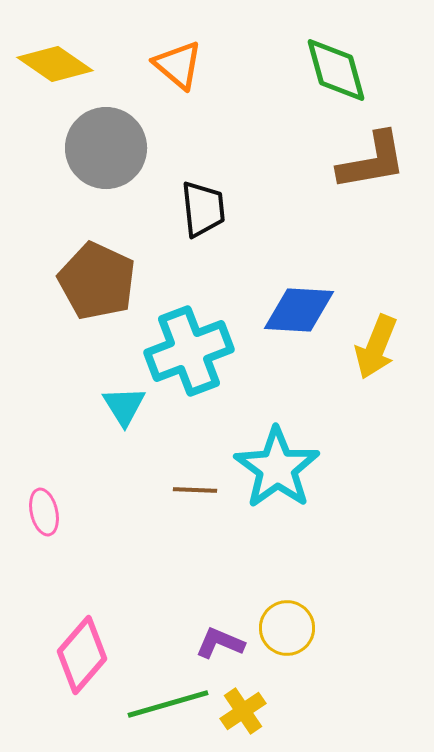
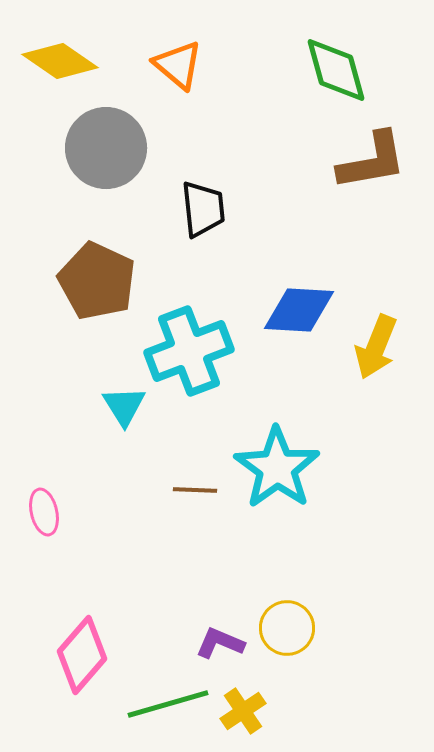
yellow diamond: moved 5 px right, 3 px up
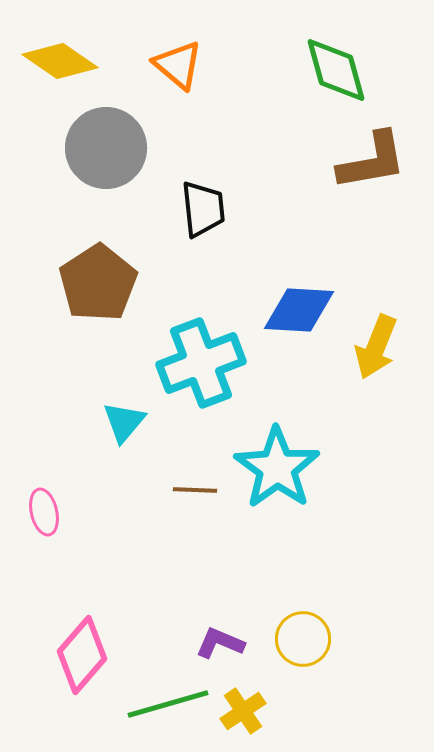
brown pentagon: moved 1 px right, 2 px down; rotated 14 degrees clockwise
cyan cross: moved 12 px right, 12 px down
cyan triangle: moved 16 px down; rotated 12 degrees clockwise
yellow circle: moved 16 px right, 11 px down
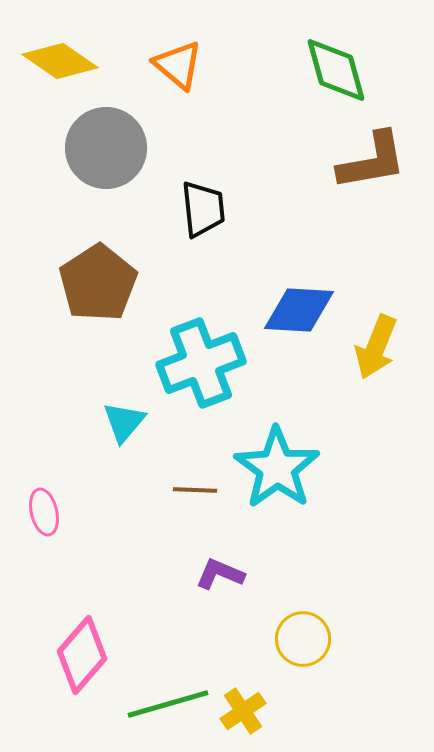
purple L-shape: moved 69 px up
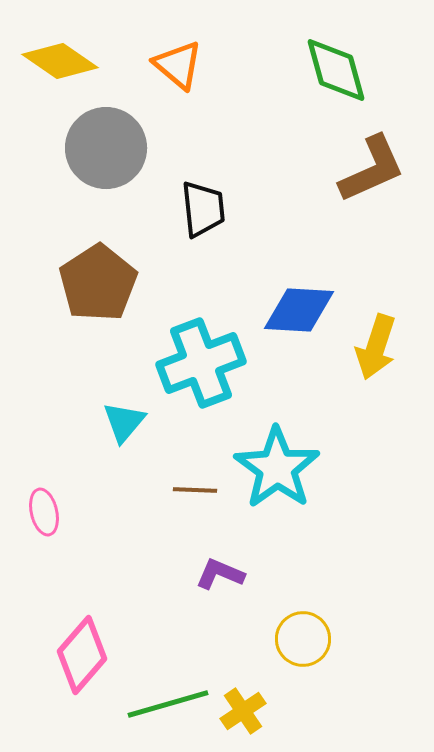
brown L-shape: moved 8 px down; rotated 14 degrees counterclockwise
yellow arrow: rotated 4 degrees counterclockwise
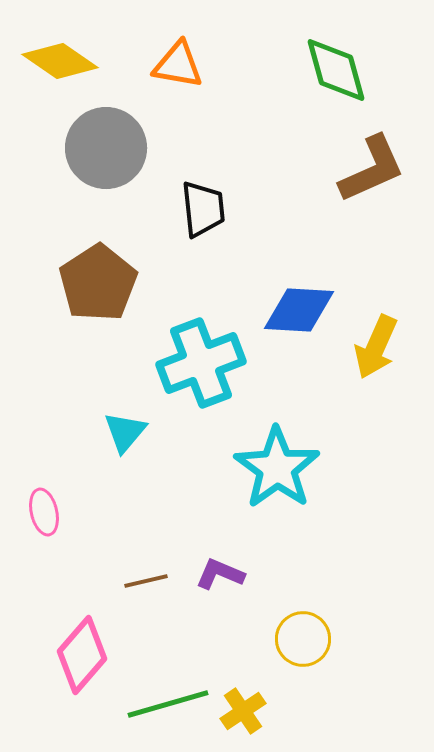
orange triangle: rotated 30 degrees counterclockwise
yellow arrow: rotated 6 degrees clockwise
cyan triangle: moved 1 px right, 10 px down
brown line: moved 49 px left, 91 px down; rotated 15 degrees counterclockwise
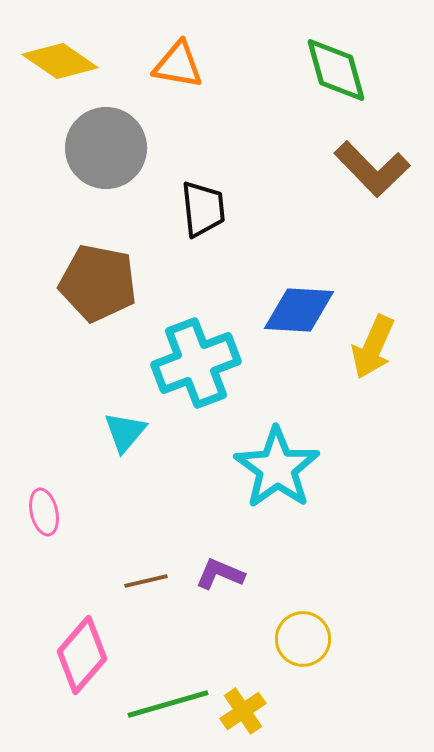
brown L-shape: rotated 70 degrees clockwise
brown pentagon: rotated 28 degrees counterclockwise
yellow arrow: moved 3 px left
cyan cross: moved 5 px left
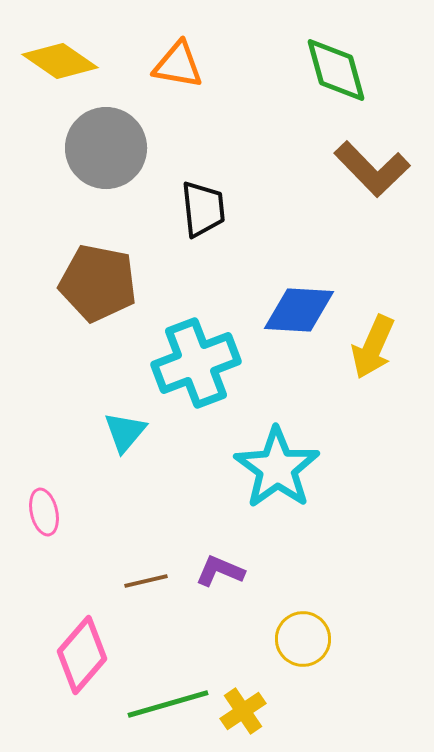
purple L-shape: moved 3 px up
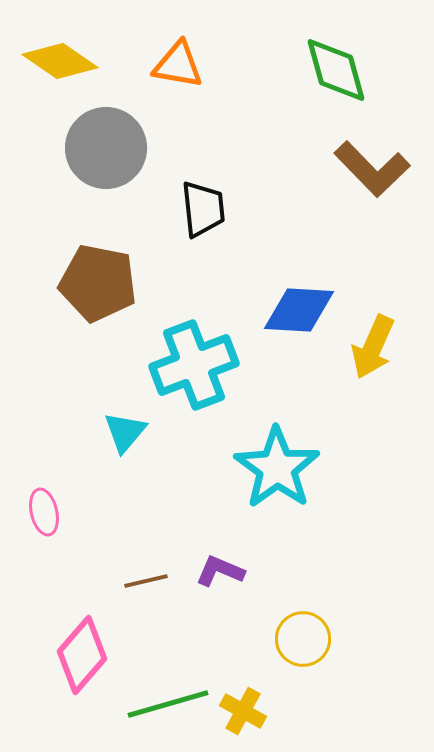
cyan cross: moved 2 px left, 2 px down
yellow cross: rotated 27 degrees counterclockwise
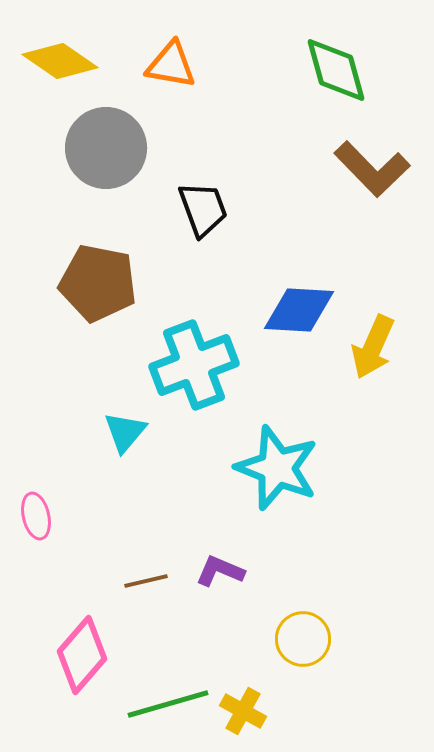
orange triangle: moved 7 px left
black trapezoid: rotated 14 degrees counterclockwise
cyan star: rotated 14 degrees counterclockwise
pink ellipse: moved 8 px left, 4 px down
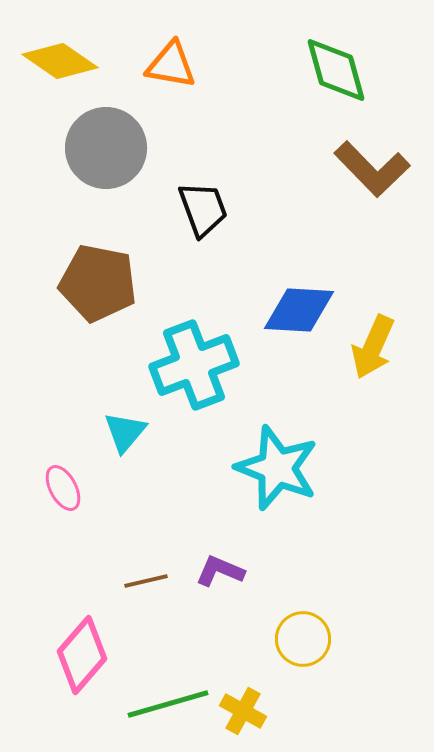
pink ellipse: moved 27 px right, 28 px up; rotated 15 degrees counterclockwise
